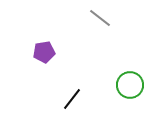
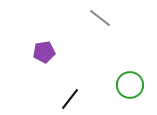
black line: moved 2 px left
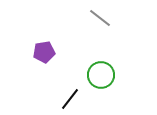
green circle: moved 29 px left, 10 px up
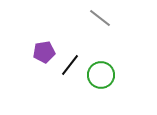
black line: moved 34 px up
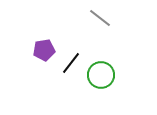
purple pentagon: moved 2 px up
black line: moved 1 px right, 2 px up
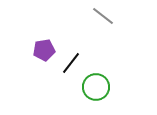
gray line: moved 3 px right, 2 px up
green circle: moved 5 px left, 12 px down
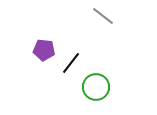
purple pentagon: rotated 15 degrees clockwise
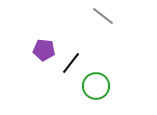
green circle: moved 1 px up
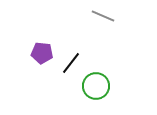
gray line: rotated 15 degrees counterclockwise
purple pentagon: moved 2 px left, 3 px down
